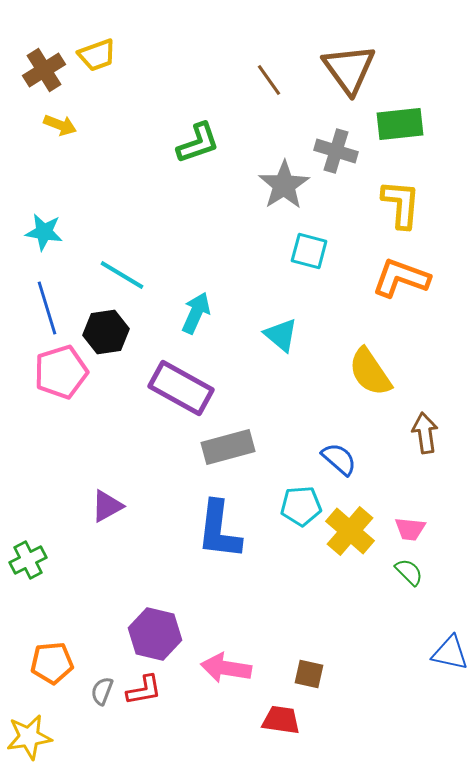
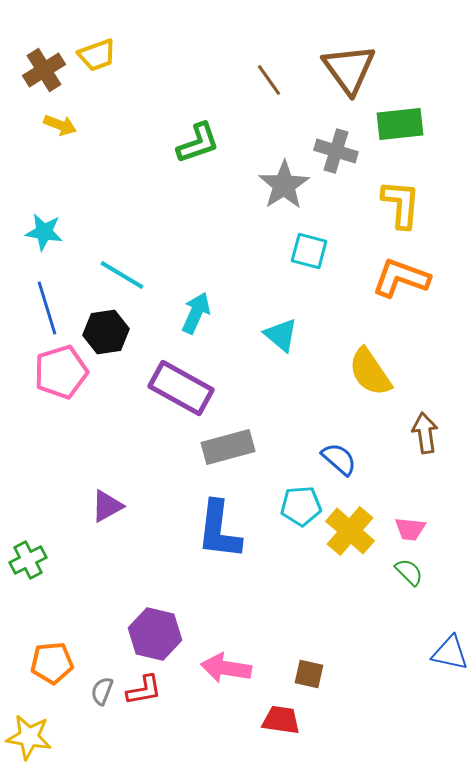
yellow star: rotated 18 degrees clockwise
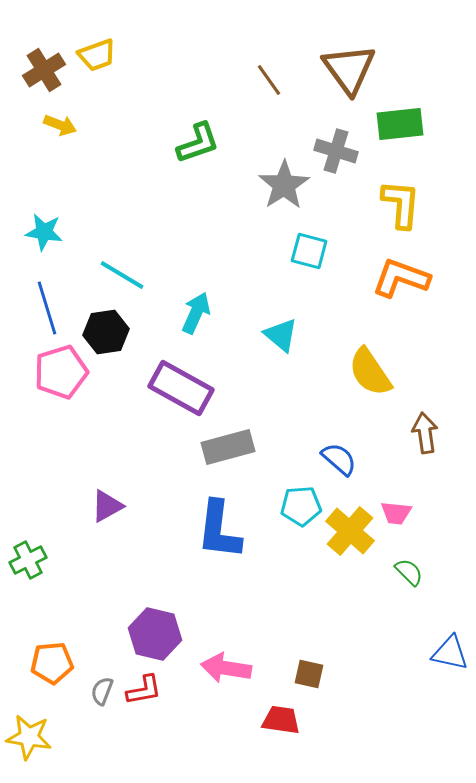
pink trapezoid: moved 14 px left, 16 px up
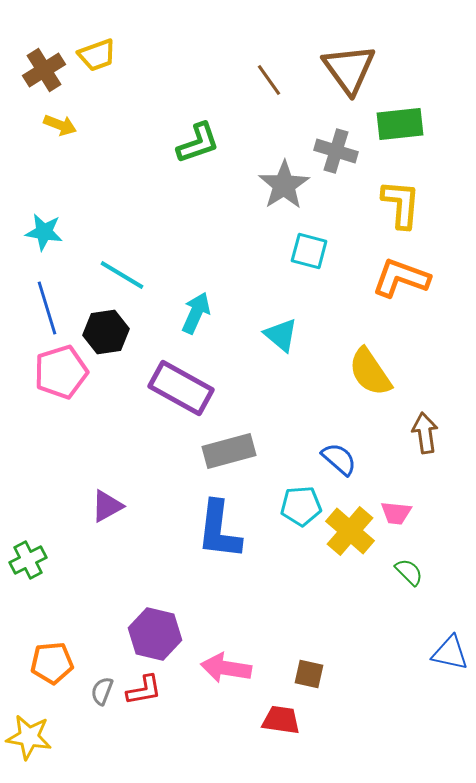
gray rectangle: moved 1 px right, 4 px down
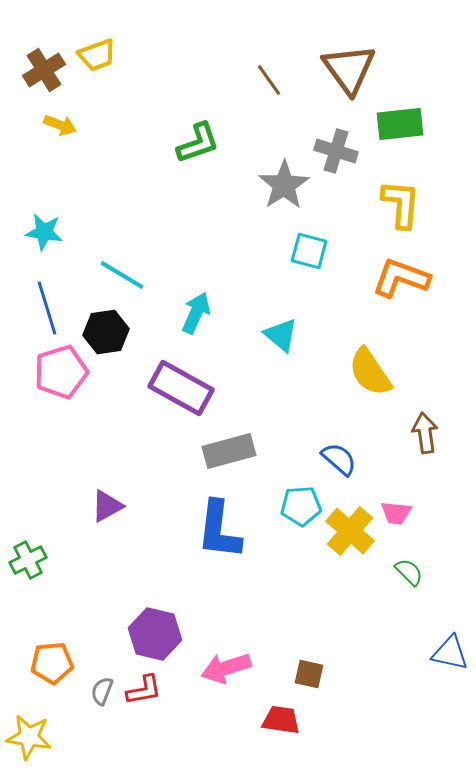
pink arrow: rotated 27 degrees counterclockwise
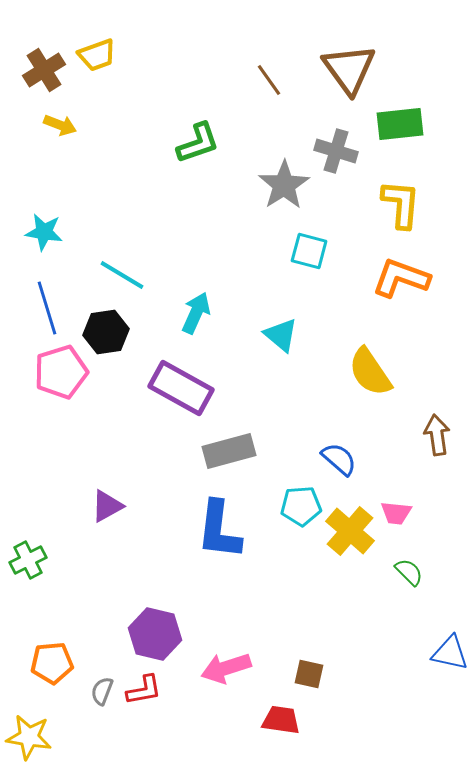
brown arrow: moved 12 px right, 2 px down
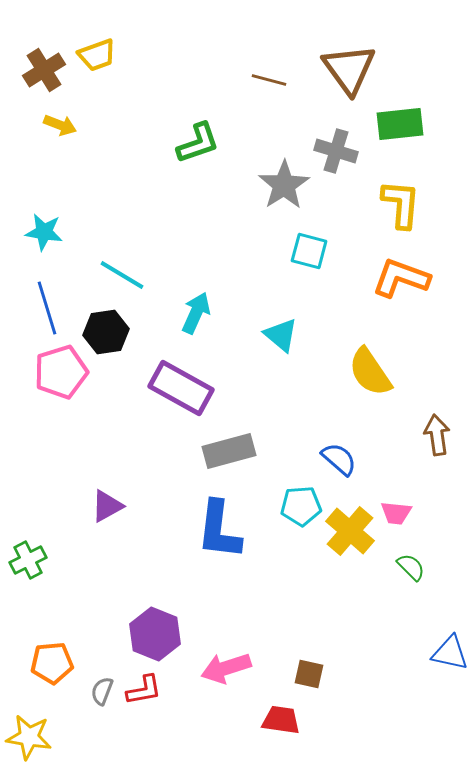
brown line: rotated 40 degrees counterclockwise
green semicircle: moved 2 px right, 5 px up
purple hexagon: rotated 9 degrees clockwise
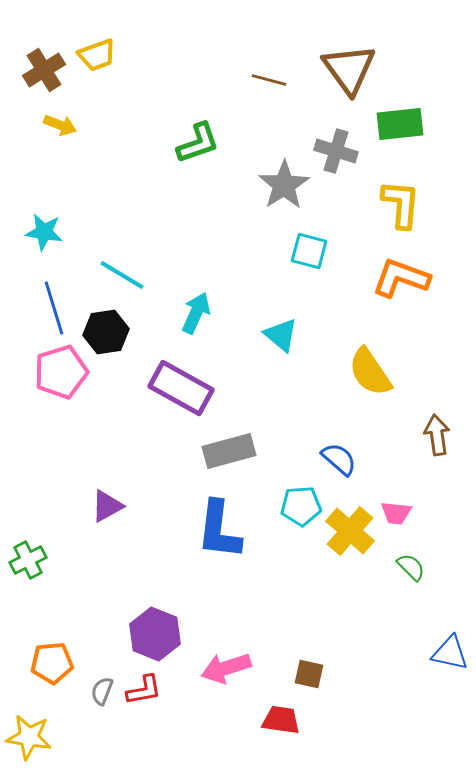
blue line: moved 7 px right
